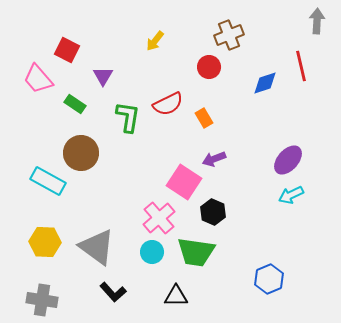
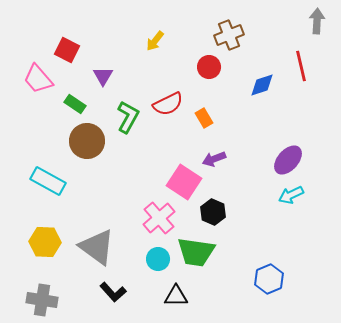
blue diamond: moved 3 px left, 2 px down
green L-shape: rotated 20 degrees clockwise
brown circle: moved 6 px right, 12 px up
cyan circle: moved 6 px right, 7 px down
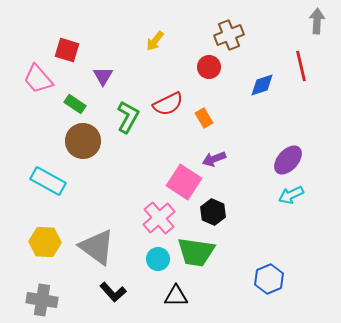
red square: rotated 10 degrees counterclockwise
brown circle: moved 4 px left
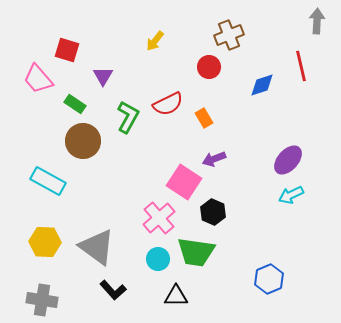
black L-shape: moved 2 px up
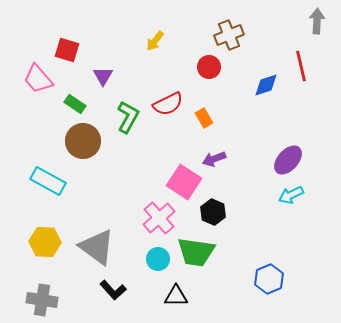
blue diamond: moved 4 px right
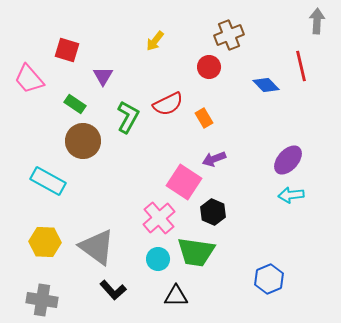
pink trapezoid: moved 9 px left
blue diamond: rotated 64 degrees clockwise
cyan arrow: rotated 20 degrees clockwise
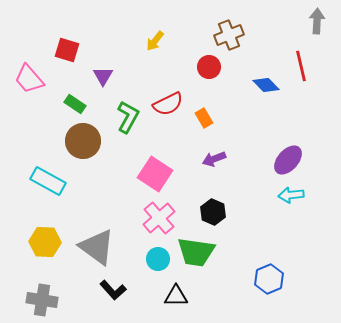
pink square: moved 29 px left, 8 px up
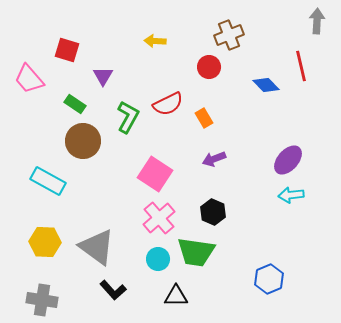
yellow arrow: rotated 55 degrees clockwise
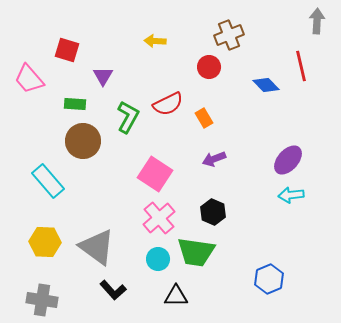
green rectangle: rotated 30 degrees counterclockwise
cyan rectangle: rotated 20 degrees clockwise
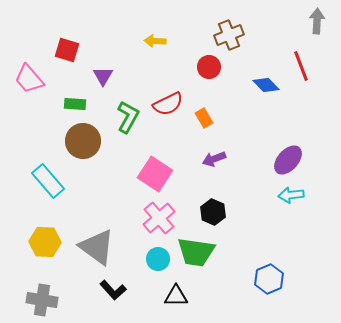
red line: rotated 8 degrees counterclockwise
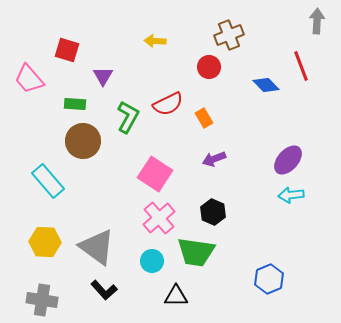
cyan circle: moved 6 px left, 2 px down
black L-shape: moved 9 px left
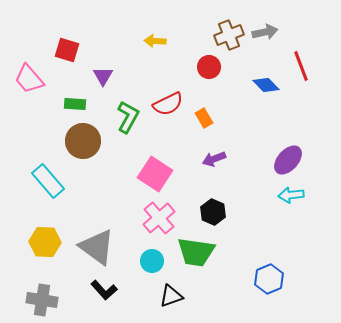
gray arrow: moved 52 px left, 11 px down; rotated 75 degrees clockwise
black triangle: moved 5 px left; rotated 20 degrees counterclockwise
